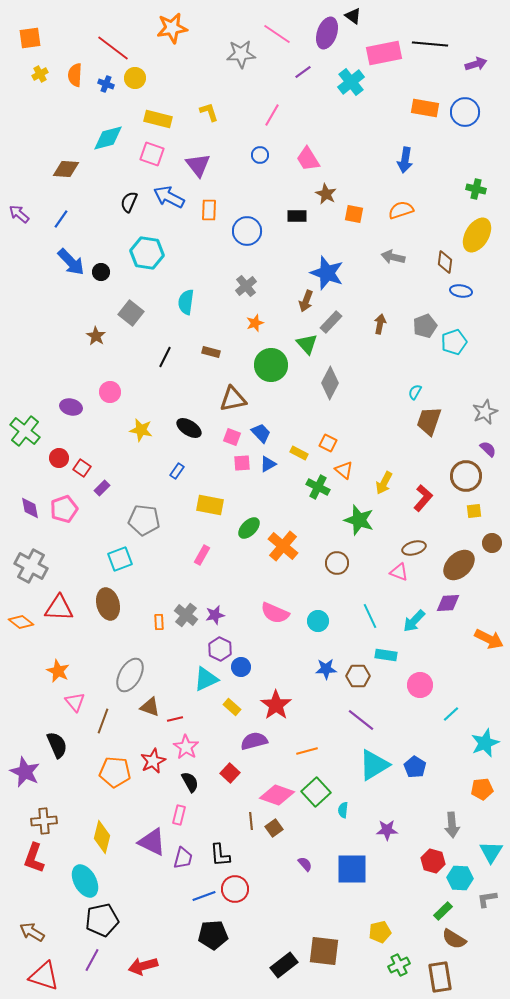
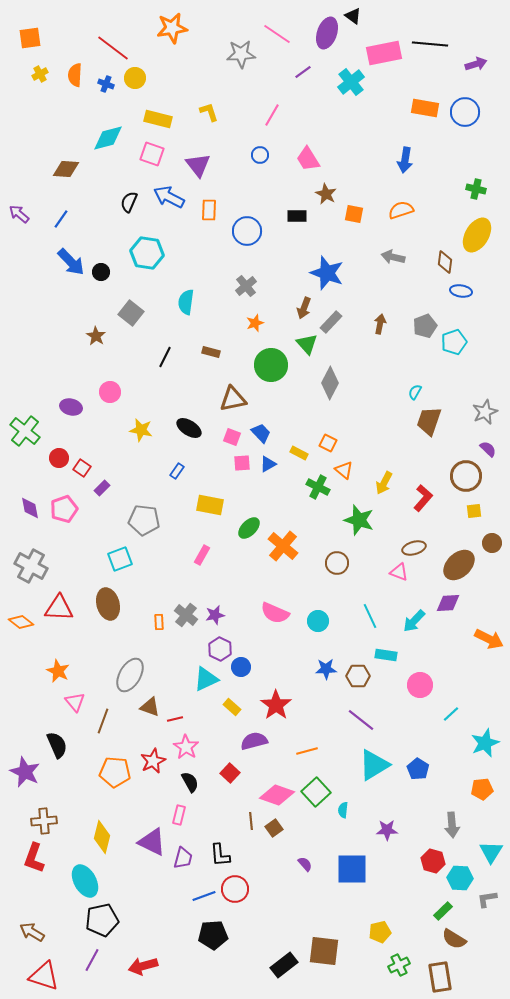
brown arrow at (306, 301): moved 2 px left, 7 px down
blue pentagon at (415, 767): moved 3 px right, 2 px down
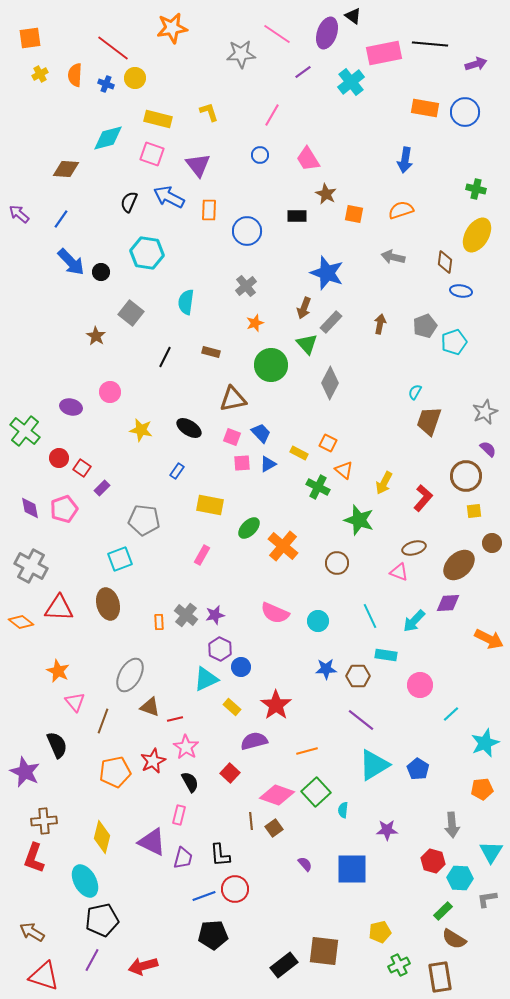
orange pentagon at (115, 772): rotated 16 degrees counterclockwise
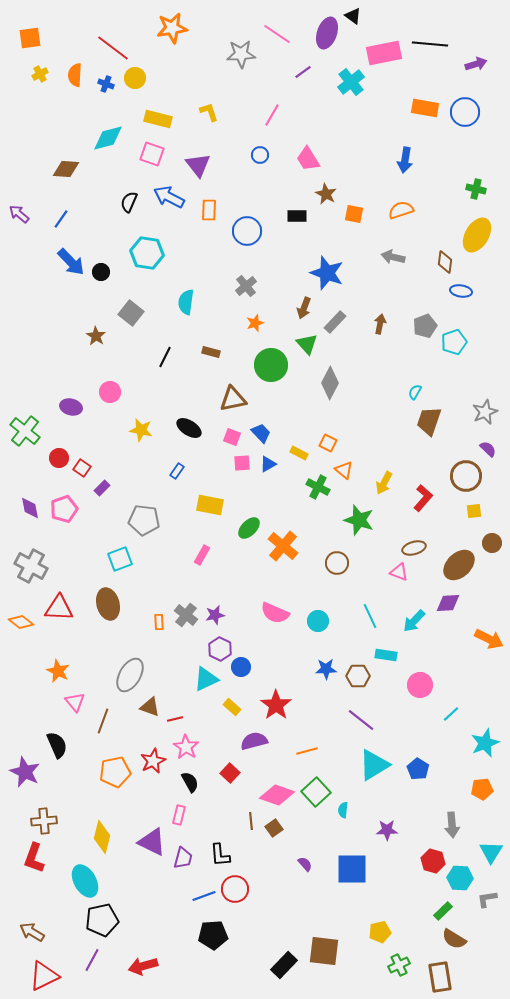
gray rectangle at (331, 322): moved 4 px right
black rectangle at (284, 965): rotated 8 degrees counterclockwise
red triangle at (44, 976): rotated 44 degrees counterclockwise
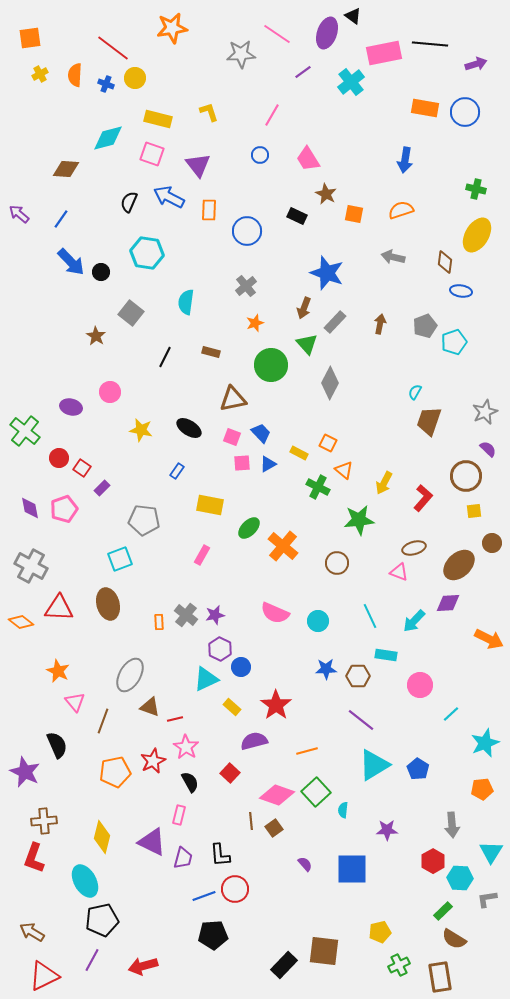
black rectangle at (297, 216): rotated 24 degrees clockwise
green star at (359, 520): rotated 24 degrees counterclockwise
red hexagon at (433, 861): rotated 15 degrees clockwise
